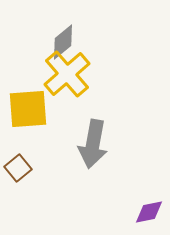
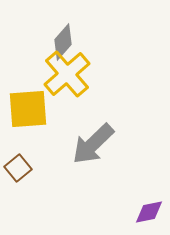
gray diamond: rotated 9 degrees counterclockwise
gray arrow: rotated 36 degrees clockwise
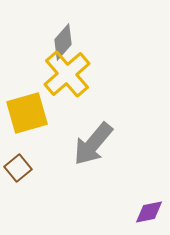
yellow square: moved 1 px left, 4 px down; rotated 12 degrees counterclockwise
gray arrow: rotated 6 degrees counterclockwise
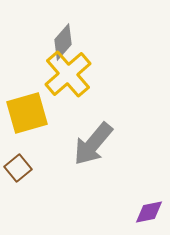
yellow cross: moved 1 px right
